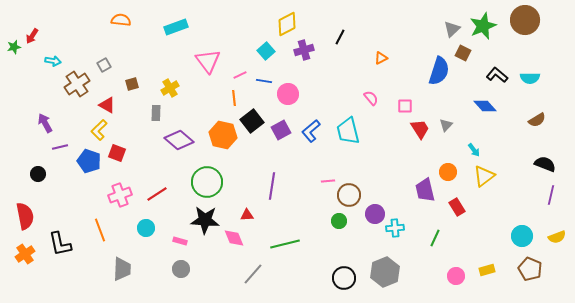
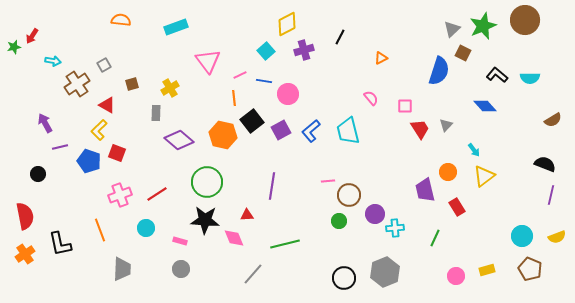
brown semicircle at (537, 120): moved 16 px right
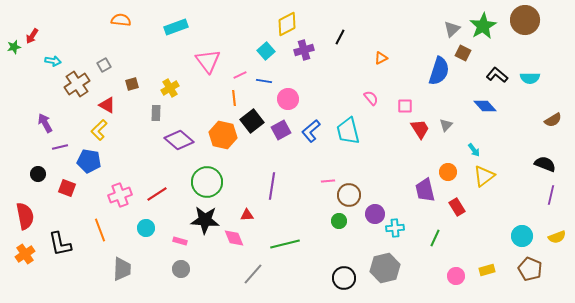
green star at (483, 26): rotated 8 degrees counterclockwise
pink circle at (288, 94): moved 5 px down
red square at (117, 153): moved 50 px left, 35 px down
blue pentagon at (89, 161): rotated 10 degrees counterclockwise
gray hexagon at (385, 272): moved 4 px up; rotated 8 degrees clockwise
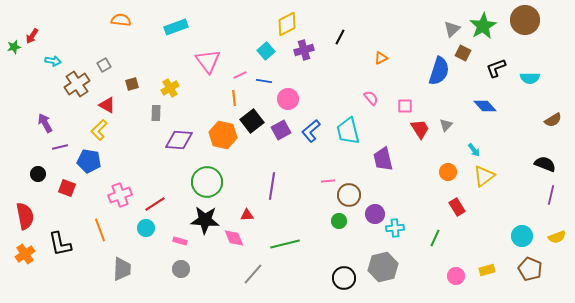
black L-shape at (497, 75): moved 1 px left, 7 px up; rotated 60 degrees counterclockwise
purple diamond at (179, 140): rotated 36 degrees counterclockwise
purple trapezoid at (425, 190): moved 42 px left, 31 px up
red line at (157, 194): moved 2 px left, 10 px down
gray hexagon at (385, 268): moved 2 px left, 1 px up
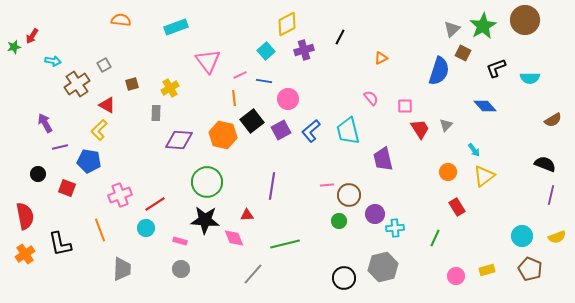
pink line at (328, 181): moved 1 px left, 4 px down
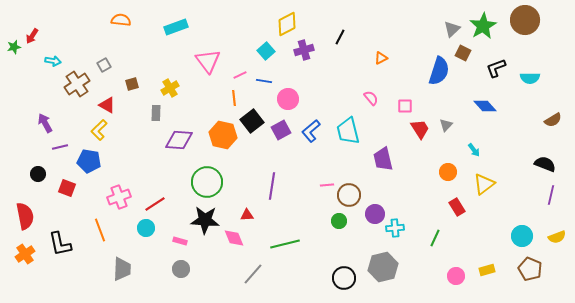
yellow triangle at (484, 176): moved 8 px down
pink cross at (120, 195): moved 1 px left, 2 px down
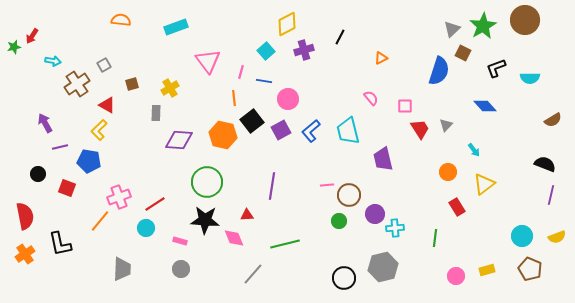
pink line at (240, 75): moved 1 px right, 3 px up; rotated 48 degrees counterclockwise
orange line at (100, 230): moved 9 px up; rotated 60 degrees clockwise
green line at (435, 238): rotated 18 degrees counterclockwise
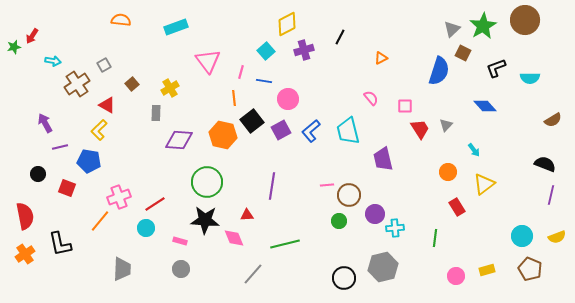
brown square at (132, 84): rotated 24 degrees counterclockwise
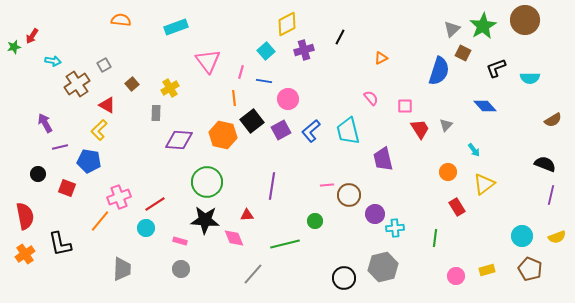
green circle at (339, 221): moved 24 px left
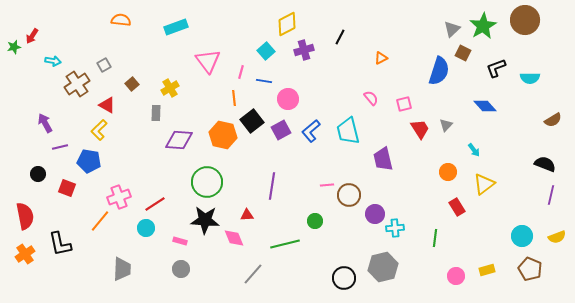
pink square at (405, 106): moved 1 px left, 2 px up; rotated 14 degrees counterclockwise
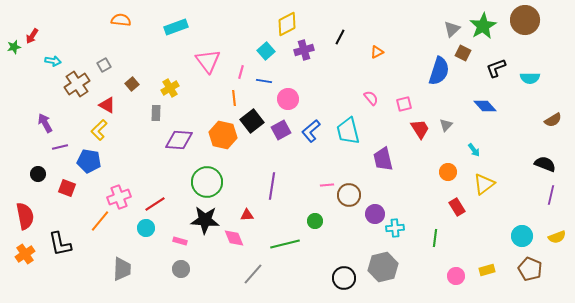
orange triangle at (381, 58): moved 4 px left, 6 px up
